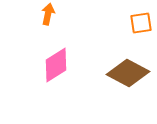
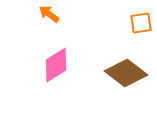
orange arrow: moved 1 px right; rotated 65 degrees counterclockwise
brown diamond: moved 2 px left; rotated 9 degrees clockwise
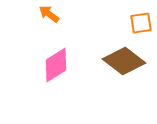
brown diamond: moved 2 px left, 12 px up
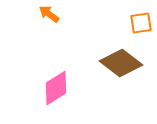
brown diamond: moved 3 px left, 2 px down
pink diamond: moved 23 px down
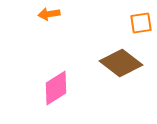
orange arrow: rotated 45 degrees counterclockwise
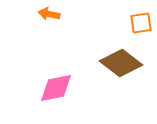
orange arrow: rotated 20 degrees clockwise
pink diamond: rotated 21 degrees clockwise
